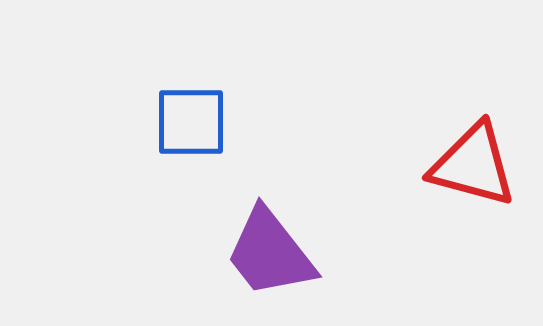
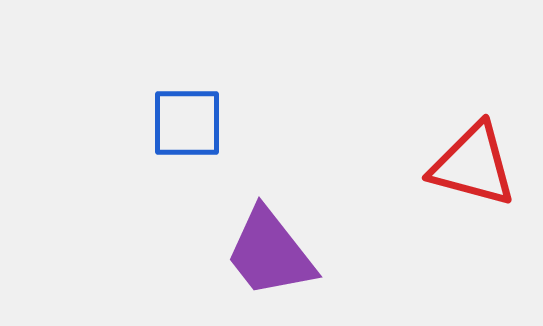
blue square: moved 4 px left, 1 px down
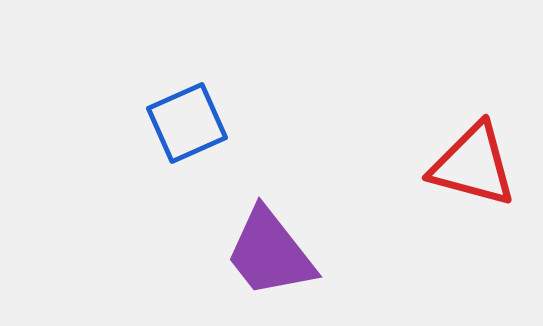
blue square: rotated 24 degrees counterclockwise
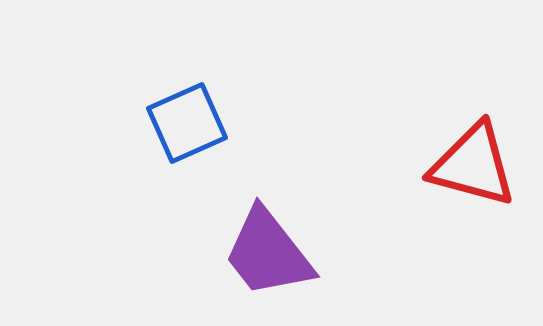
purple trapezoid: moved 2 px left
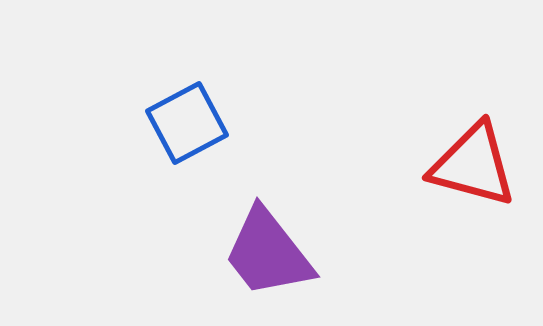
blue square: rotated 4 degrees counterclockwise
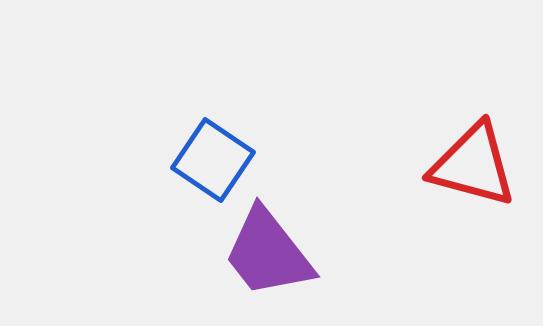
blue square: moved 26 px right, 37 px down; rotated 28 degrees counterclockwise
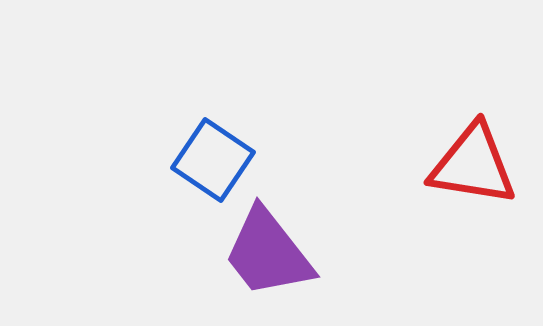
red triangle: rotated 6 degrees counterclockwise
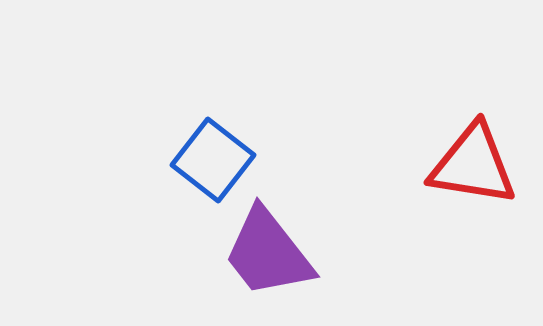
blue square: rotated 4 degrees clockwise
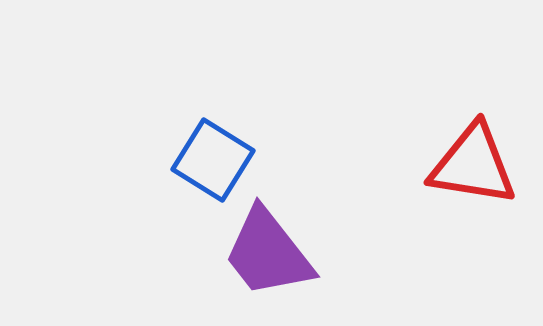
blue square: rotated 6 degrees counterclockwise
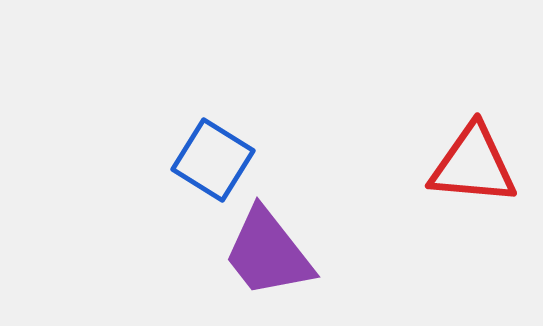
red triangle: rotated 4 degrees counterclockwise
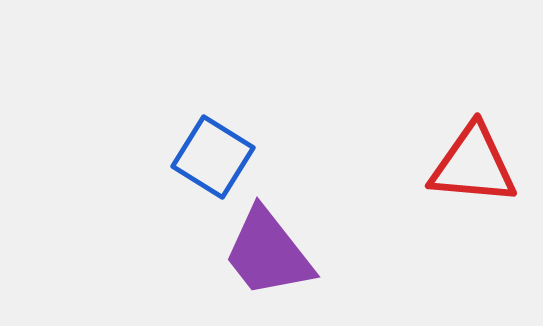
blue square: moved 3 px up
